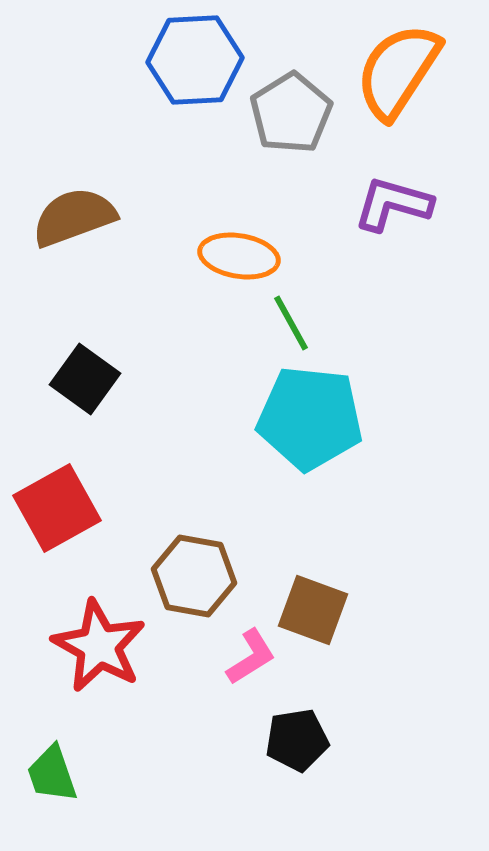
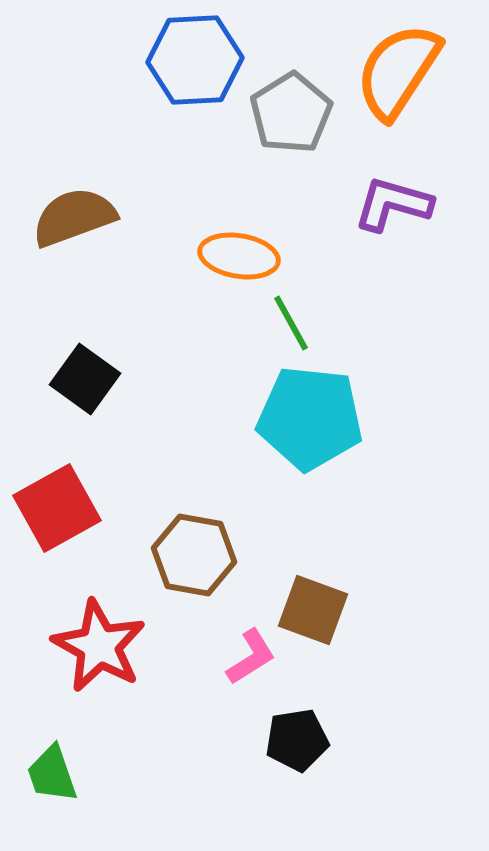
brown hexagon: moved 21 px up
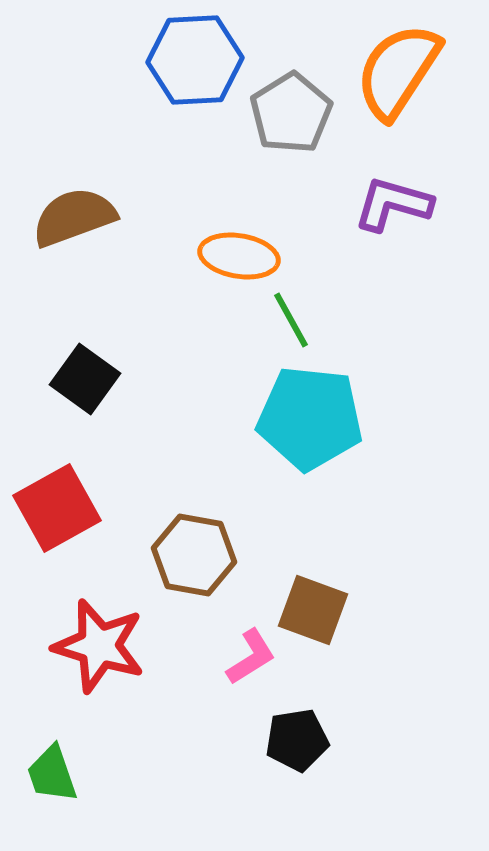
green line: moved 3 px up
red star: rotated 12 degrees counterclockwise
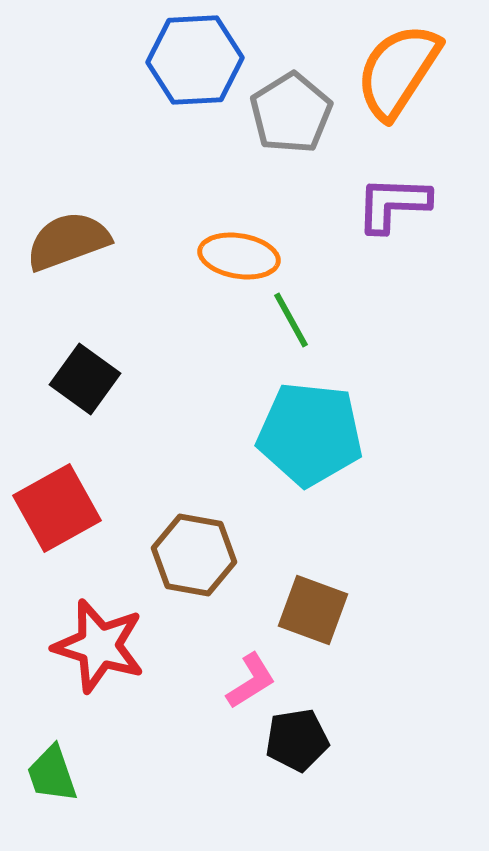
purple L-shape: rotated 14 degrees counterclockwise
brown semicircle: moved 6 px left, 24 px down
cyan pentagon: moved 16 px down
pink L-shape: moved 24 px down
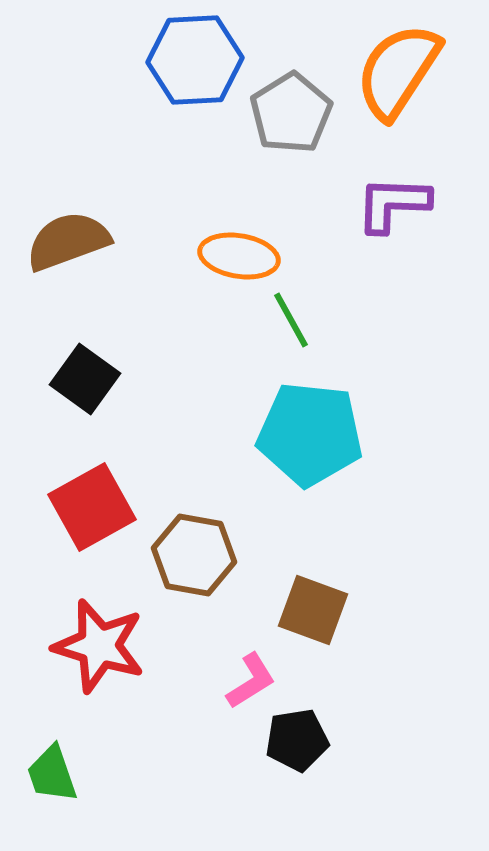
red square: moved 35 px right, 1 px up
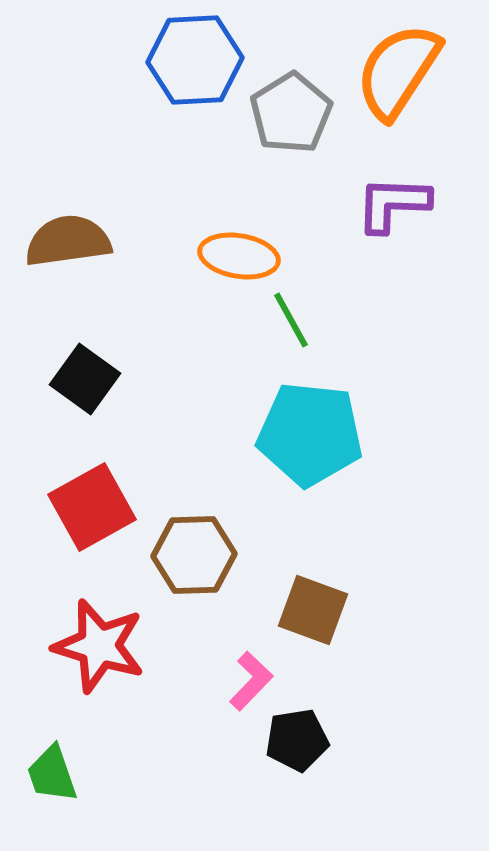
brown semicircle: rotated 12 degrees clockwise
brown hexagon: rotated 12 degrees counterclockwise
pink L-shape: rotated 14 degrees counterclockwise
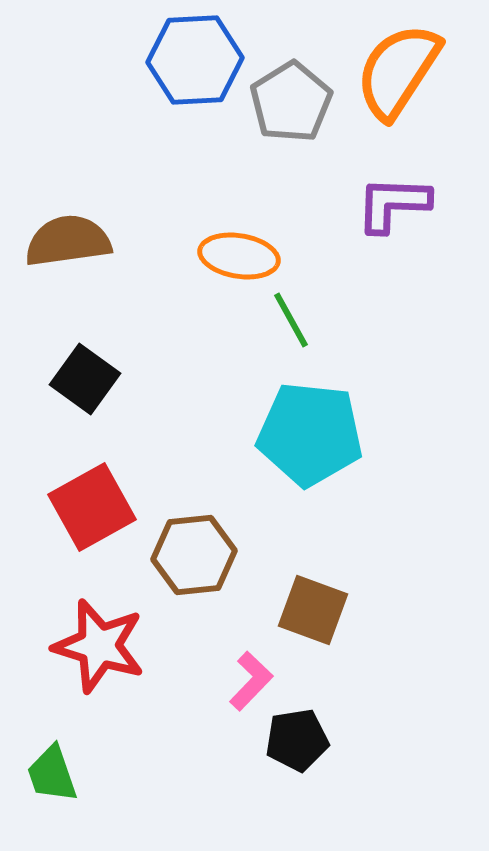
gray pentagon: moved 11 px up
brown hexagon: rotated 4 degrees counterclockwise
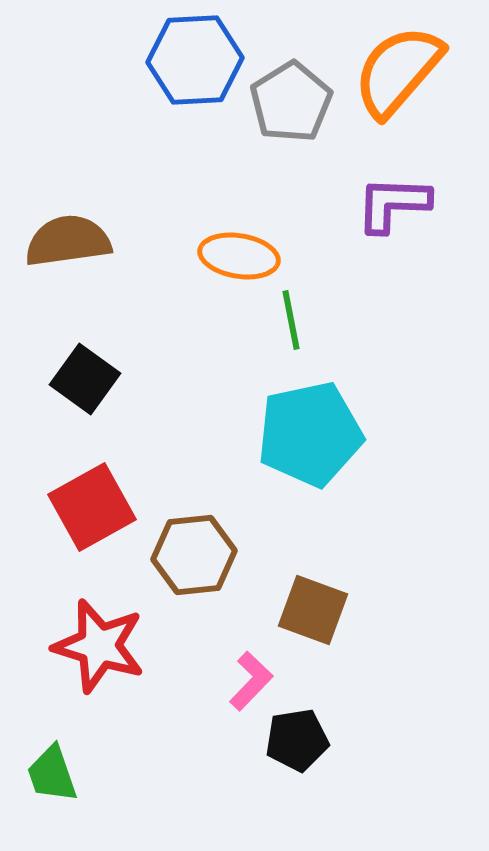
orange semicircle: rotated 8 degrees clockwise
green line: rotated 18 degrees clockwise
cyan pentagon: rotated 18 degrees counterclockwise
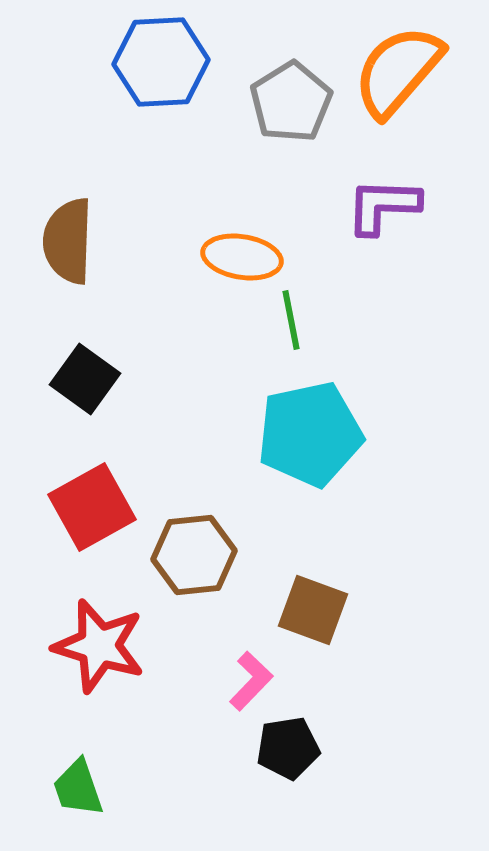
blue hexagon: moved 34 px left, 2 px down
purple L-shape: moved 10 px left, 2 px down
brown semicircle: rotated 80 degrees counterclockwise
orange ellipse: moved 3 px right, 1 px down
black pentagon: moved 9 px left, 8 px down
green trapezoid: moved 26 px right, 14 px down
